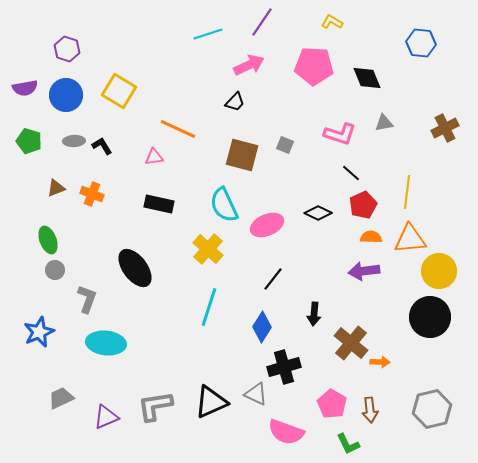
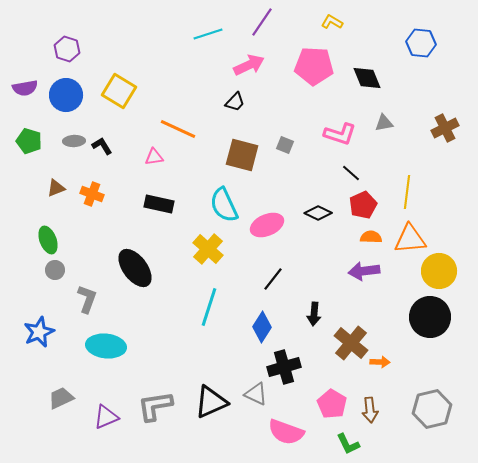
cyan ellipse at (106, 343): moved 3 px down
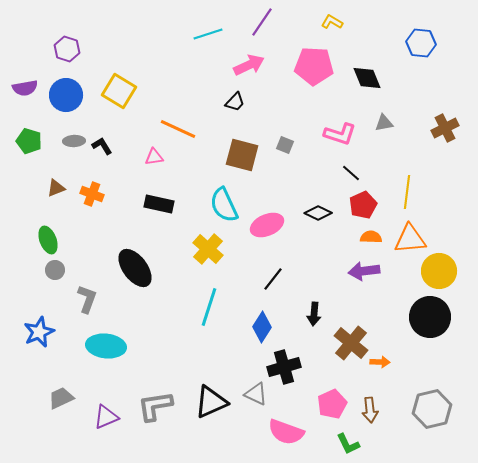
pink pentagon at (332, 404): rotated 16 degrees clockwise
